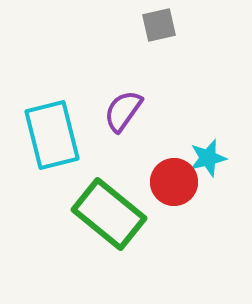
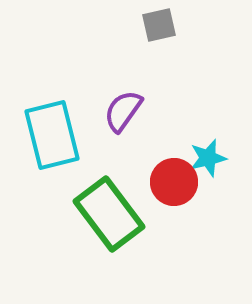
green rectangle: rotated 14 degrees clockwise
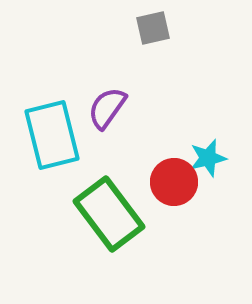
gray square: moved 6 px left, 3 px down
purple semicircle: moved 16 px left, 3 px up
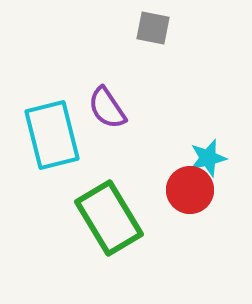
gray square: rotated 24 degrees clockwise
purple semicircle: rotated 69 degrees counterclockwise
red circle: moved 16 px right, 8 px down
green rectangle: moved 4 px down; rotated 6 degrees clockwise
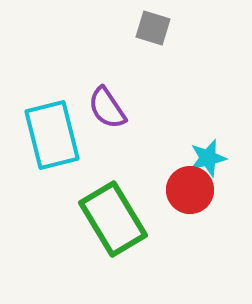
gray square: rotated 6 degrees clockwise
green rectangle: moved 4 px right, 1 px down
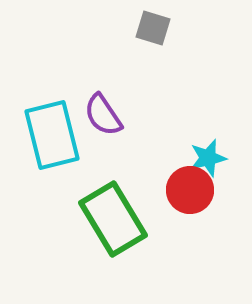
purple semicircle: moved 4 px left, 7 px down
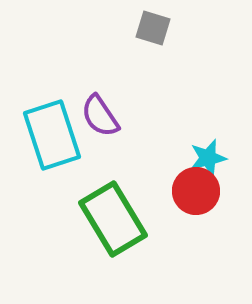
purple semicircle: moved 3 px left, 1 px down
cyan rectangle: rotated 4 degrees counterclockwise
red circle: moved 6 px right, 1 px down
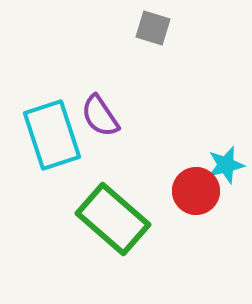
cyan star: moved 18 px right, 7 px down
green rectangle: rotated 18 degrees counterclockwise
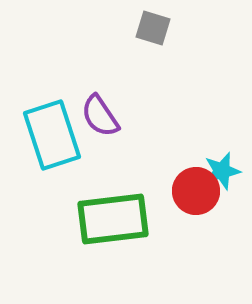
cyan star: moved 4 px left, 6 px down
green rectangle: rotated 48 degrees counterclockwise
